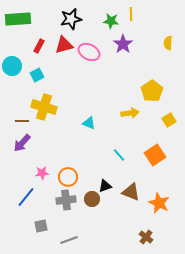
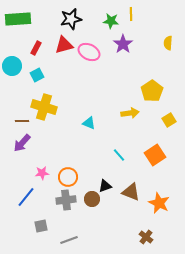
red rectangle: moved 3 px left, 2 px down
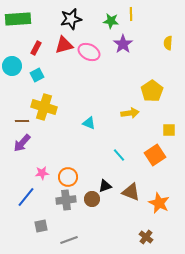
yellow square: moved 10 px down; rotated 32 degrees clockwise
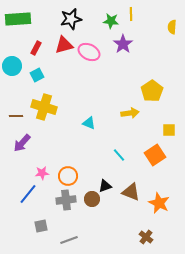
yellow semicircle: moved 4 px right, 16 px up
brown line: moved 6 px left, 5 px up
orange circle: moved 1 px up
blue line: moved 2 px right, 3 px up
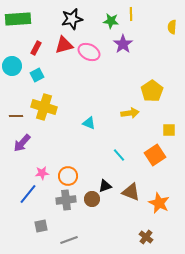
black star: moved 1 px right
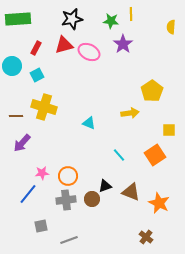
yellow semicircle: moved 1 px left
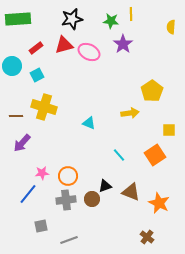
red rectangle: rotated 24 degrees clockwise
brown cross: moved 1 px right
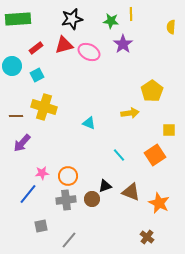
gray line: rotated 30 degrees counterclockwise
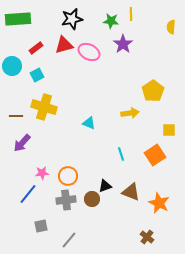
yellow pentagon: moved 1 px right
cyan line: moved 2 px right, 1 px up; rotated 24 degrees clockwise
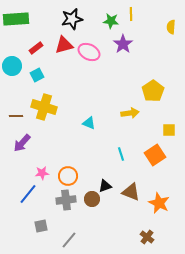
green rectangle: moved 2 px left
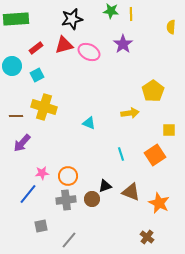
green star: moved 10 px up
